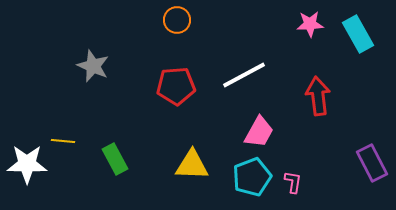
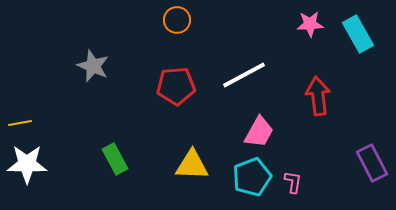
yellow line: moved 43 px left, 18 px up; rotated 15 degrees counterclockwise
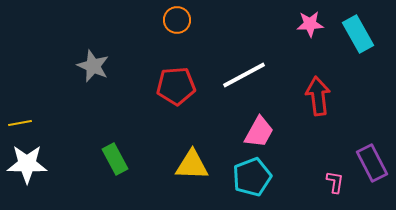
pink L-shape: moved 42 px right
